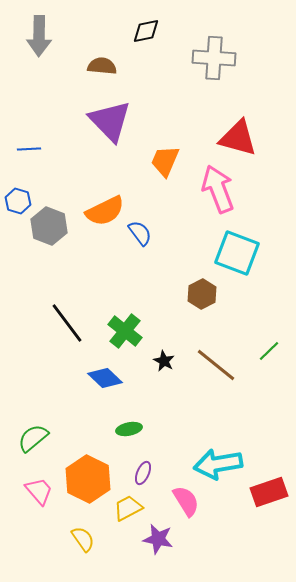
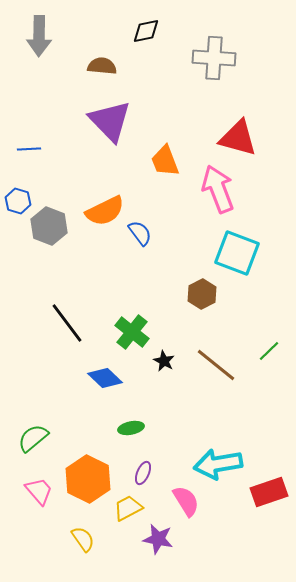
orange trapezoid: rotated 44 degrees counterclockwise
green cross: moved 7 px right, 1 px down
green ellipse: moved 2 px right, 1 px up
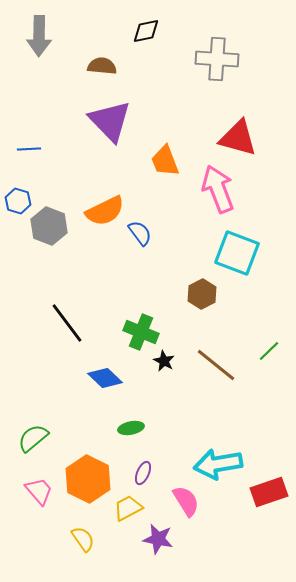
gray cross: moved 3 px right, 1 px down
green cross: moved 9 px right; rotated 16 degrees counterclockwise
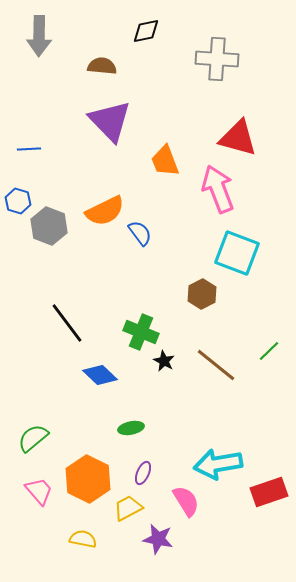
blue diamond: moved 5 px left, 3 px up
yellow semicircle: rotated 44 degrees counterclockwise
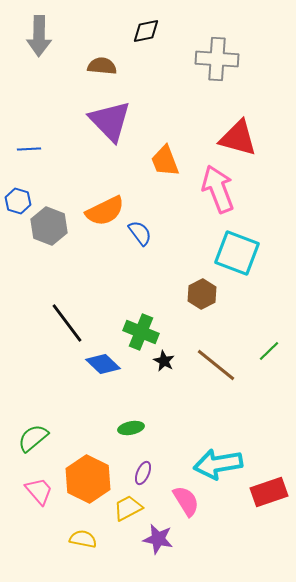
blue diamond: moved 3 px right, 11 px up
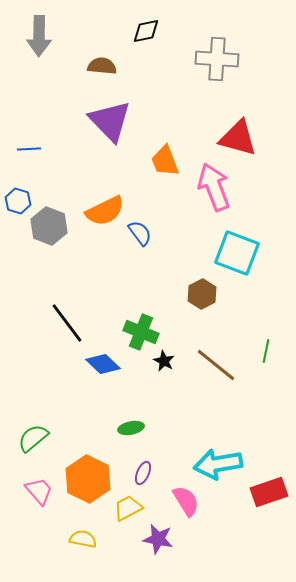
pink arrow: moved 4 px left, 2 px up
green line: moved 3 px left; rotated 35 degrees counterclockwise
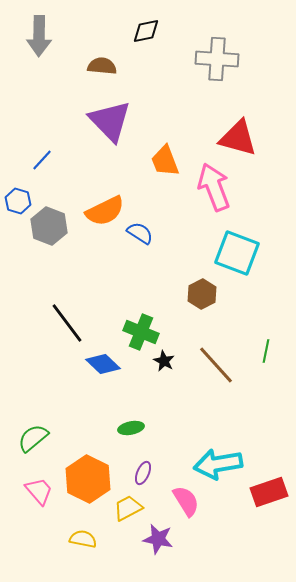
blue line: moved 13 px right, 11 px down; rotated 45 degrees counterclockwise
blue semicircle: rotated 20 degrees counterclockwise
brown line: rotated 9 degrees clockwise
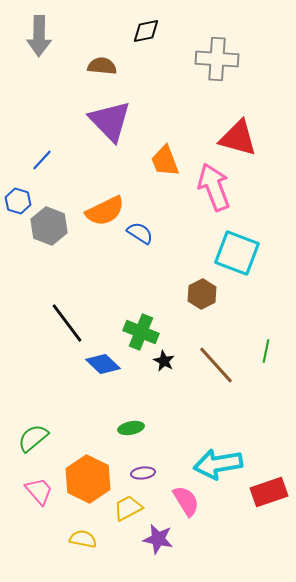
purple ellipse: rotated 60 degrees clockwise
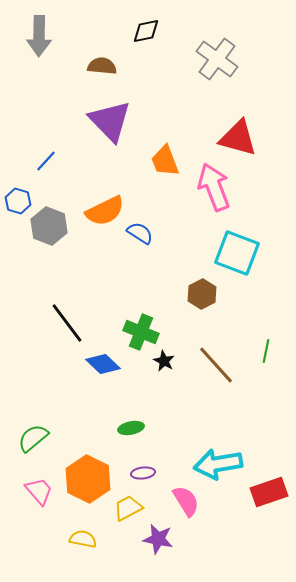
gray cross: rotated 33 degrees clockwise
blue line: moved 4 px right, 1 px down
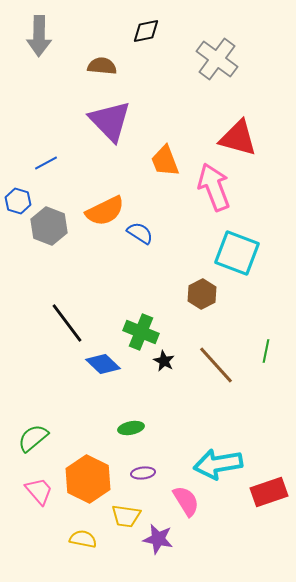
blue line: moved 2 px down; rotated 20 degrees clockwise
yellow trapezoid: moved 2 px left, 8 px down; rotated 144 degrees counterclockwise
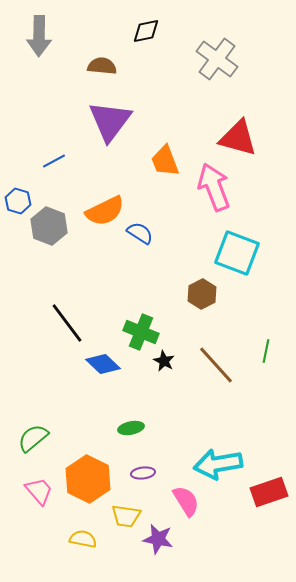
purple triangle: rotated 21 degrees clockwise
blue line: moved 8 px right, 2 px up
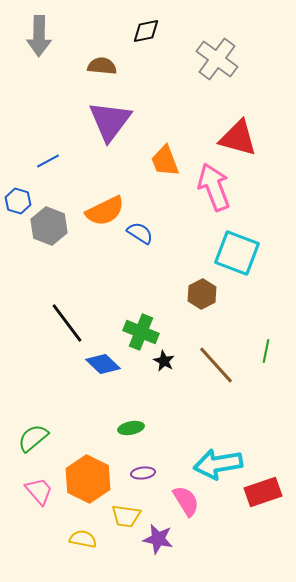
blue line: moved 6 px left
red rectangle: moved 6 px left
